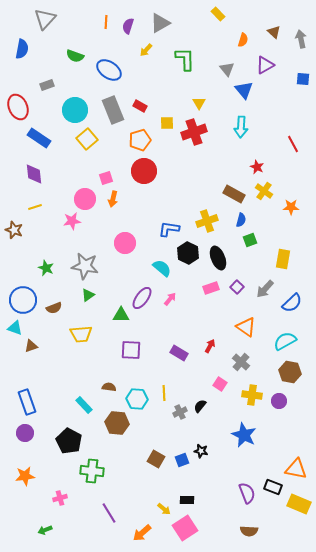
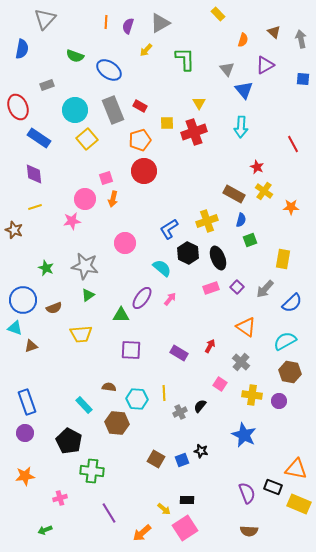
blue L-shape at (169, 229): rotated 40 degrees counterclockwise
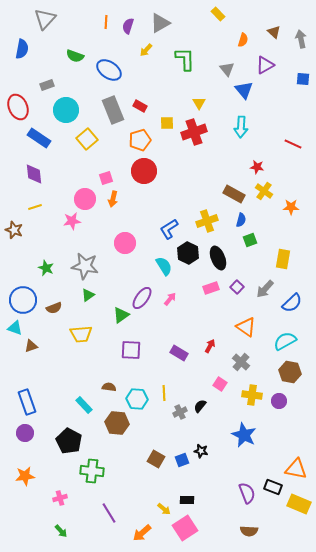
cyan circle at (75, 110): moved 9 px left
red line at (293, 144): rotated 36 degrees counterclockwise
red star at (257, 167): rotated 16 degrees counterclockwise
cyan semicircle at (162, 268): moved 2 px right, 2 px up; rotated 18 degrees clockwise
green triangle at (121, 315): rotated 36 degrees counterclockwise
green arrow at (45, 530): moved 16 px right, 1 px down; rotated 112 degrees counterclockwise
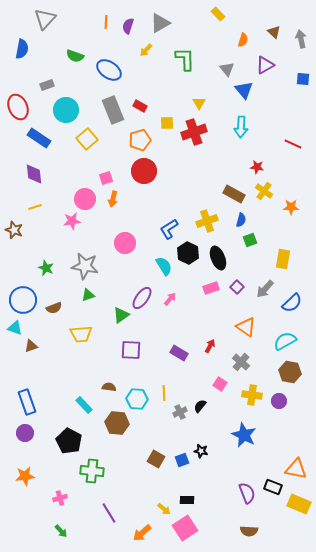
green triangle at (88, 295): rotated 16 degrees clockwise
